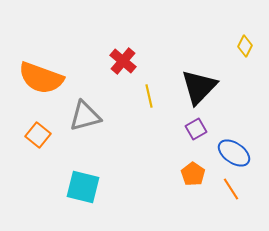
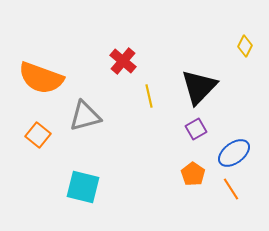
blue ellipse: rotated 72 degrees counterclockwise
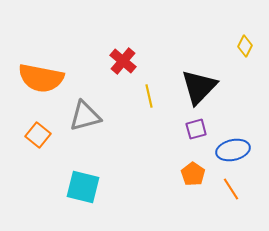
orange semicircle: rotated 9 degrees counterclockwise
purple square: rotated 15 degrees clockwise
blue ellipse: moved 1 px left, 3 px up; rotated 24 degrees clockwise
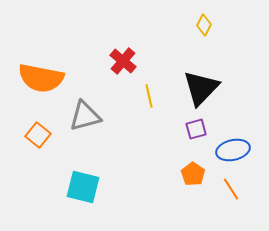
yellow diamond: moved 41 px left, 21 px up
black triangle: moved 2 px right, 1 px down
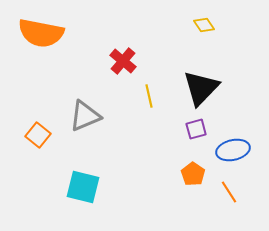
yellow diamond: rotated 60 degrees counterclockwise
orange semicircle: moved 45 px up
gray triangle: rotated 8 degrees counterclockwise
orange line: moved 2 px left, 3 px down
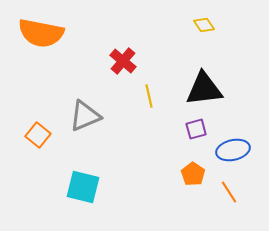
black triangle: moved 3 px right, 1 px down; rotated 39 degrees clockwise
